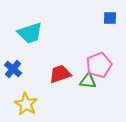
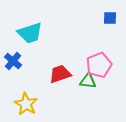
blue cross: moved 8 px up
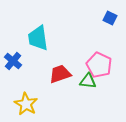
blue square: rotated 24 degrees clockwise
cyan trapezoid: moved 8 px right, 5 px down; rotated 100 degrees clockwise
pink pentagon: rotated 25 degrees counterclockwise
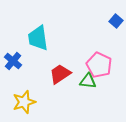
blue square: moved 6 px right, 3 px down; rotated 16 degrees clockwise
red trapezoid: rotated 15 degrees counterclockwise
yellow star: moved 2 px left, 2 px up; rotated 25 degrees clockwise
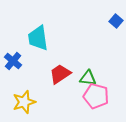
pink pentagon: moved 3 px left, 31 px down; rotated 10 degrees counterclockwise
green triangle: moved 3 px up
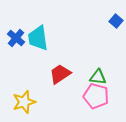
blue cross: moved 3 px right, 23 px up
green triangle: moved 10 px right, 1 px up
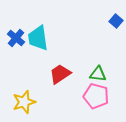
green triangle: moved 3 px up
